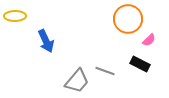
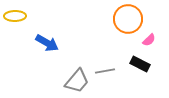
blue arrow: moved 1 px right, 2 px down; rotated 35 degrees counterclockwise
gray line: rotated 30 degrees counterclockwise
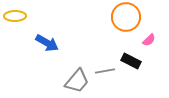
orange circle: moved 2 px left, 2 px up
black rectangle: moved 9 px left, 3 px up
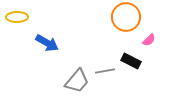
yellow ellipse: moved 2 px right, 1 px down
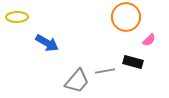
black rectangle: moved 2 px right, 1 px down; rotated 12 degrees counterclockwise
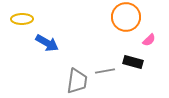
yellow ellipse: moved 5 px right, 2 px down
gray trapezoid: rotated 32 degrees counterclockwise
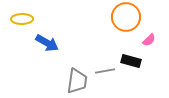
black rectangle: moved 2 px left, 1 px up
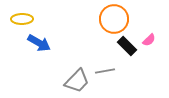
orange circle: moved 12 px left, 2 px down
blue arrow: moved 8 px left
black rectangle: moved 4 px left, 15 px up; rotated 30 degrees clockwise
gray trapezoid: rotated 36 degrees clockwise
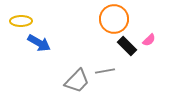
yellow ellipse: moved 1 px left, 2 px down
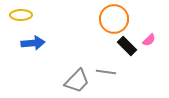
yellow ellipse: moved 6 px up
blue arrow: moved 6 px left; rotated 35 degrees counterclockwise
gray line: moved 1 px right, 1 px down; rotated 18 degrees clockwise
